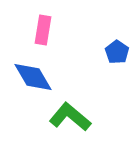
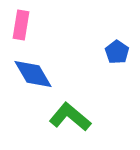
pink rectangle: moved 22 px left, 5 px up
blue diamond: moved 3 px up
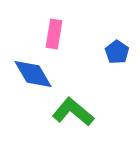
pink rectangle: moved 33 px right, 9 px down
green L-shape: moved 3 px right, 5 px up
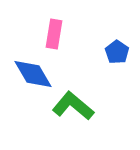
green L-shape: moved 6 px up
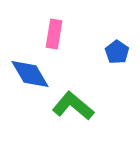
blue diamond: moved 3 px left
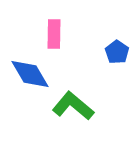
pink rectangle: rotated 8 degrees counterclockwise
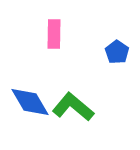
blue diamond: moved 28 px down
green L-shape: moved 1 px down
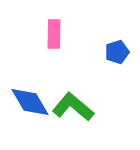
blue pentagon: rotated 20 degrees clockwise
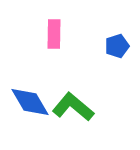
blue pentagon: moved 6 px up
